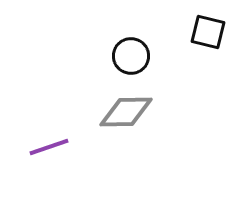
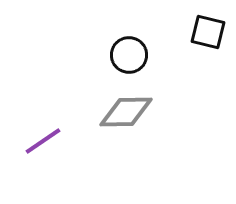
black circle: moved 2 px left, 1 px up
purple line: moved 6 px left, 6 px up; rotated 15 degrees counterclockwise
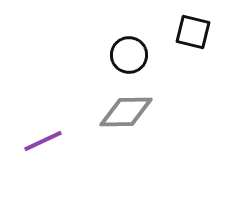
black square: moved 15 px left
purple line: rotated 9 degrees clockwise
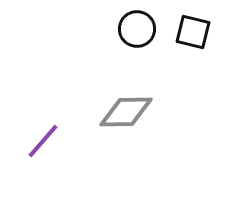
black circle: moved 8 px right, 26 px up
purple line: rotated 24 degrees counterclockwise
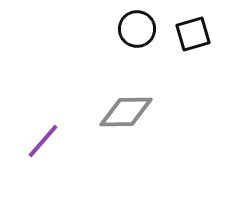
black square: moved 2 px down; rotated 30 degrees counterclockwise
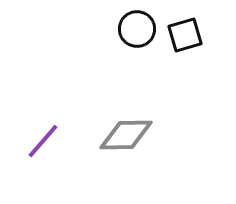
black square: moved 8 px left, 1 px down
gray diamond: moved 23 px down
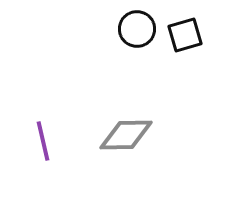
purple line: rotated 54 degrees counterclockwise
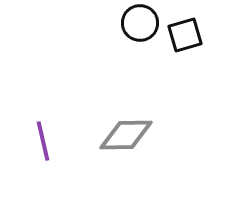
black circle: moved 3 px right, 6 px up
